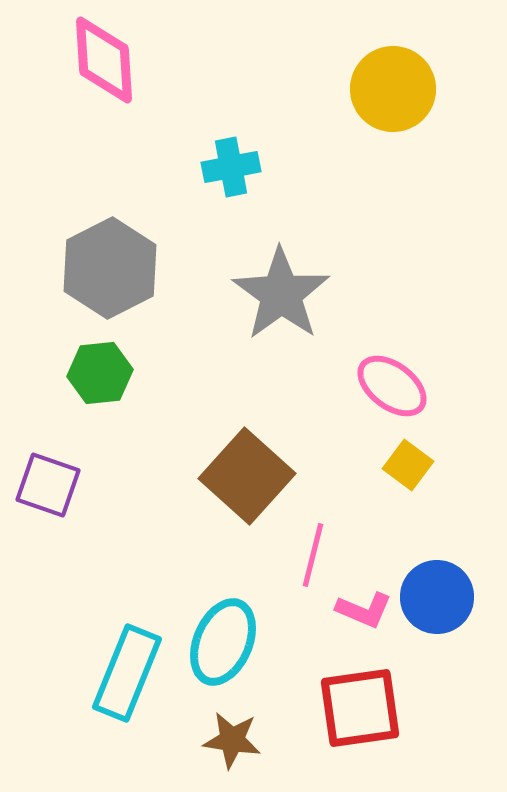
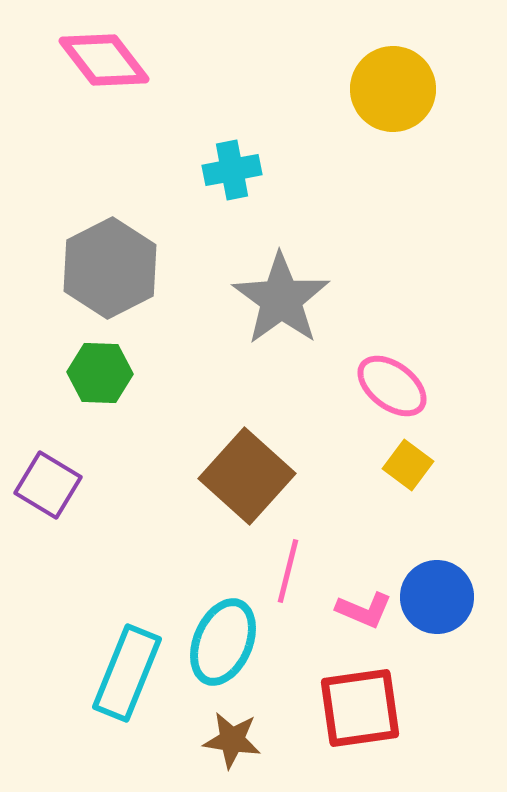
pink diamond: rotated 34 degrees counterclockwise
cyan cross: moved 1 px right, 3 px down
gray star: moved 5 px down
green hexagon: rotated 8 degrees clockwise
purple square: rotated 12 degrees clockwise
pink line: moved 25 px left, 16 px down
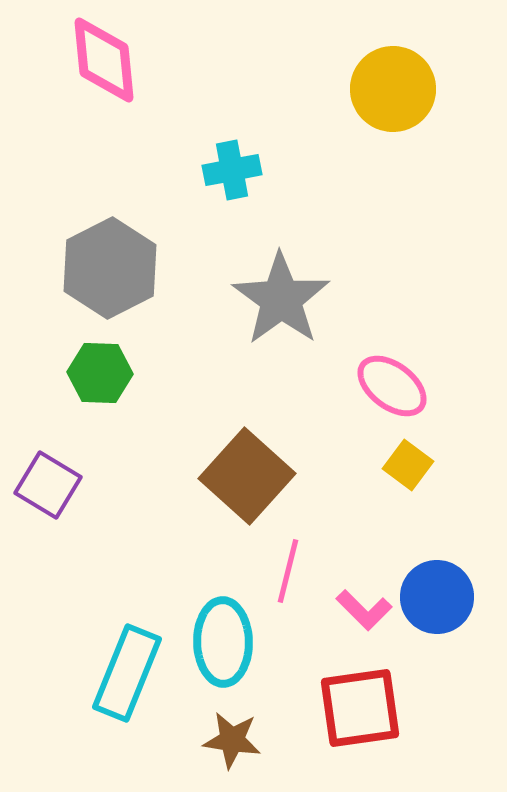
pink diamond: rotated 32 degrees clockwise
pink L-shape: rotated 22 degrees clockwise
cyan ellipse: rotated 24 degrees counterclockwise
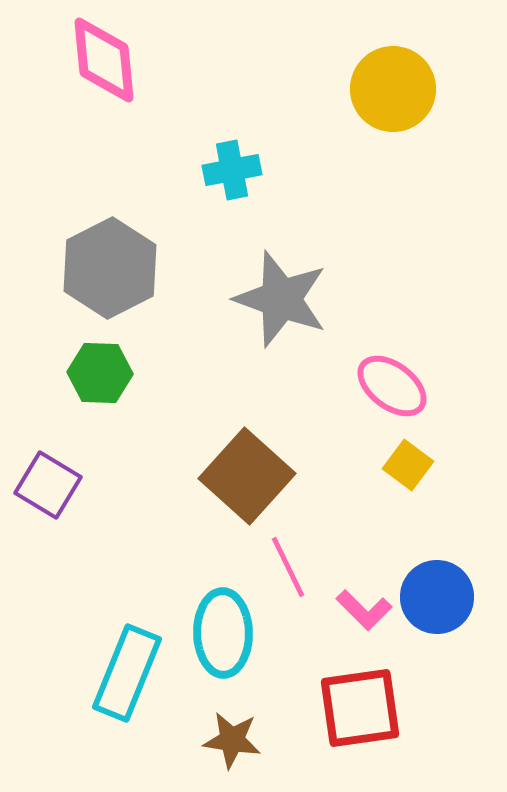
gray star: rotated 16 degrees counterclockwise
pink line: moved 4 px up; rotated 40 degrees counterclockwise
cyan ellipse: moved 9 px up
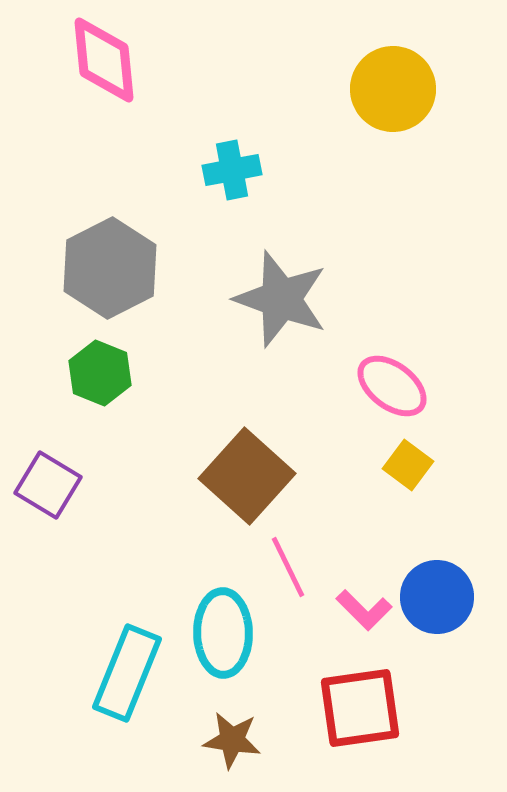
green hexagon: rotated 20 degrees clockwise
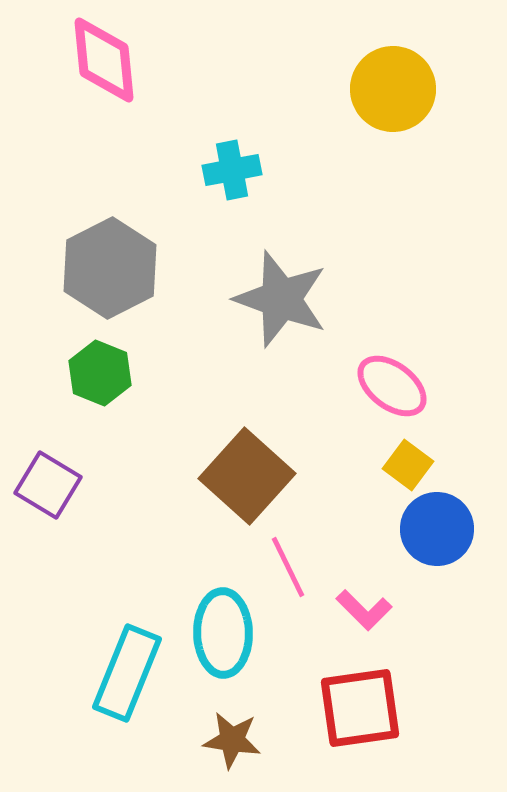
blue circle: moved 68 px up
